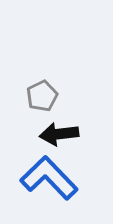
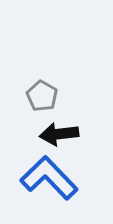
gray pentagon: rotated 16 degrees counterclockwise
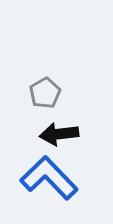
gray pentagon: moved 3 px right, 3 px up; rotated 12 degrees clockwise
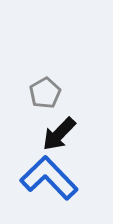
black arrow: rotated 39 degrees counterclockwise
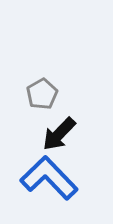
gray pentagon: moved 3 px left, 1 px down
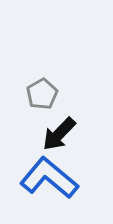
blue L-shape: rotated 6 degrees counterclockwise
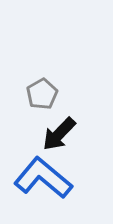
blue L-shape: moved 6 px left
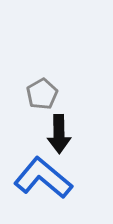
black arrow: rotated 45 degrees counterclockwise
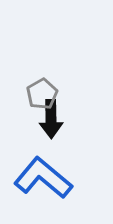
black arrow: moved 8 px left, 15 px up
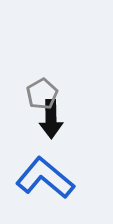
blue L-shape: moved 2 px right
